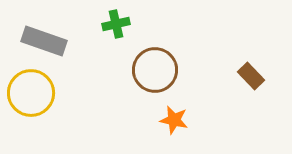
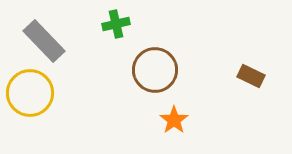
gray rectangle: rotated 27 degrees clockwise
brown rectangle: rotated 20 degrees counterclockwise
yellow circle: moved 1 px left
orange star: rotated 24 degrees clockwise
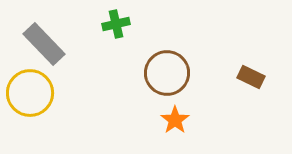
gray rectangle: moved 3 px down
brown circle: moved 12 px right, 3 px down
brown rectangle: moved 1 px down
orange star: moved 1 px right
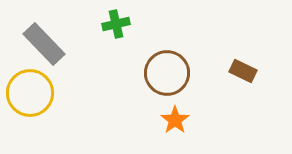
brown rectangle: moved 8 px left, 6 px up
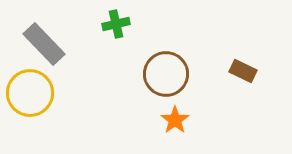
brown circle: moved 1 px left, 1 px down
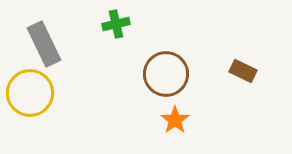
gray rectangle: rotated 18 degrees clockwise
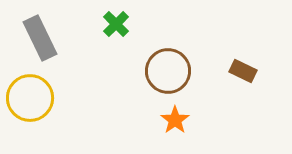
green cross: rotated 32 degrees counterclockwise
gray rectangle: moved 4 px left, 6 px up
brown circle: moved 2 px right, 3 px up
yellow circle: moved 5 px down
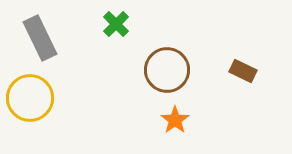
brown circle: moved 1 px left, 1 px up
